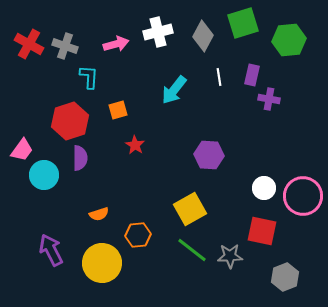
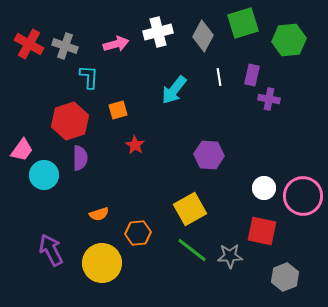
orange hexagon: moved 2 px up
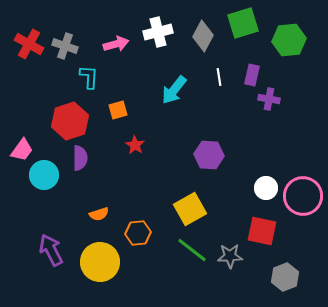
white circle: moved 2 px right
yellow circle: moved 2 px left, 1 px up
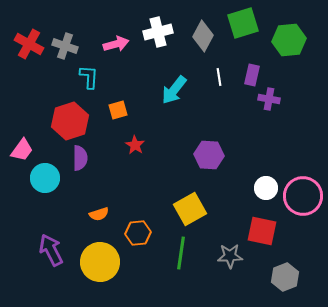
cyan circle: moved 1 px right, 3 px down
green line: moved 11 px left, 3 px down; rotated 60 degrees clockwise
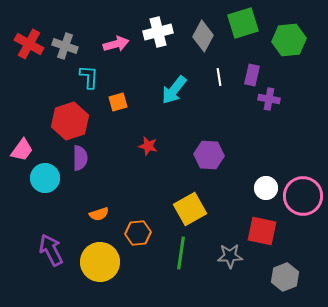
orange square: moved 8 px up
red star: moved 13 px right, 1 px down; rotated 18 degrees counterclockwise
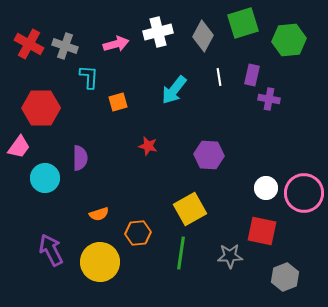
red hexagon: moved 29 px left, 13 px up; rotated 18 degrees clockwise
pink trapezoid: moved 3 px left, 3 px up
pink circle: moved 1 px right, 3 px up
